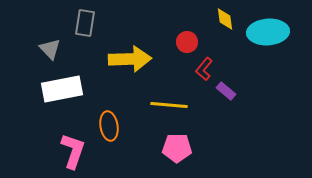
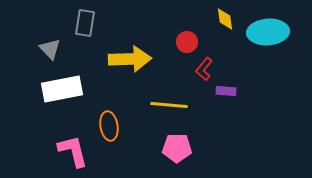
purple rectangle: rotated 36 degrees counterclockwise
pink L-shape: rotated 33 degrees counterclockwise
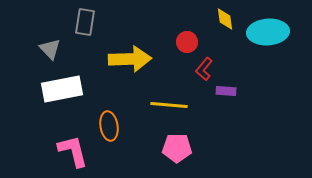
gray rectangle: moved 1 px up
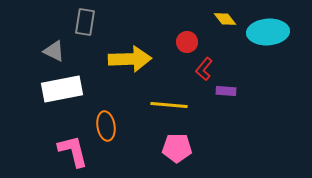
yellow diamond: rotated 30 degrees counterclockwise
gray triangle: moved 4 px right, 2 px down; rotated 20 degrees counterclockwise
orange ellipse: moved 3 px left
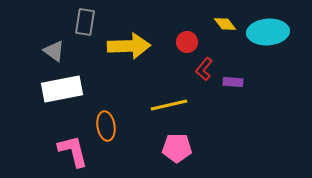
yellow diamond: moved 5 px down
gray triangle: rotated 10 degrees clockwise
yellow arrow: moved 1 px left, 13 px up
purple rectangle: moved 7 px right, 9 px up
yellow line: rotated 18 degrees counterclockwise
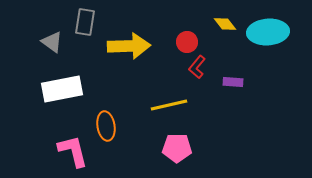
gray triangle: moved 2 px left, 9 px up
red L-shape: moved 7 px left, 2 px up
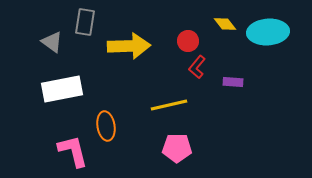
red circle: moved 1 px right, 1 px up
